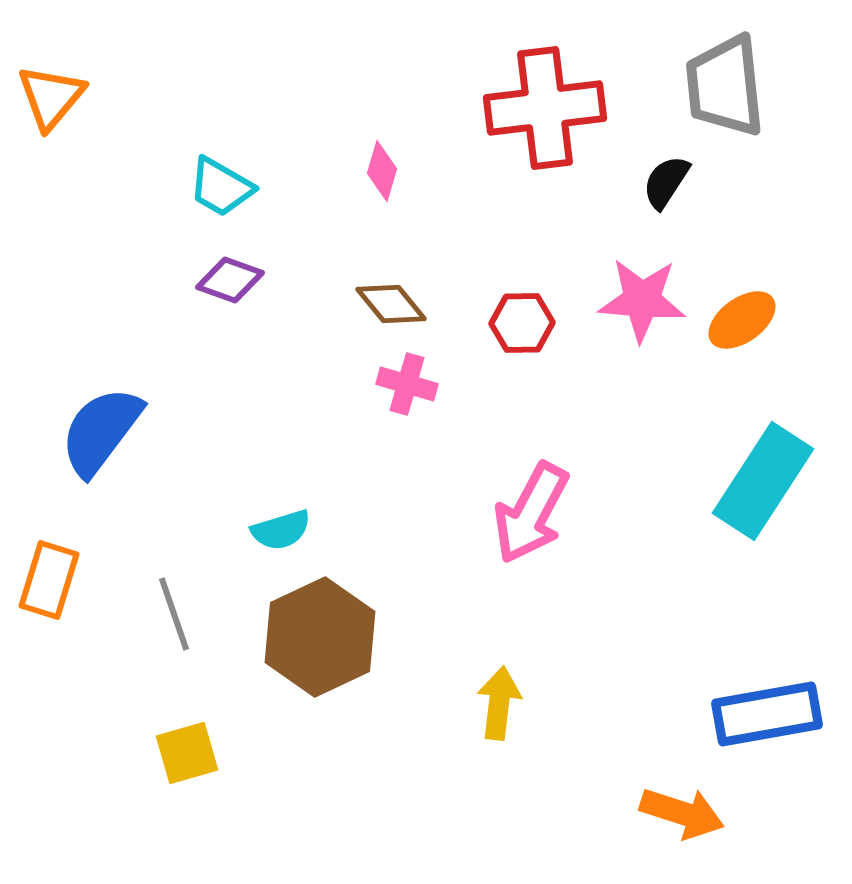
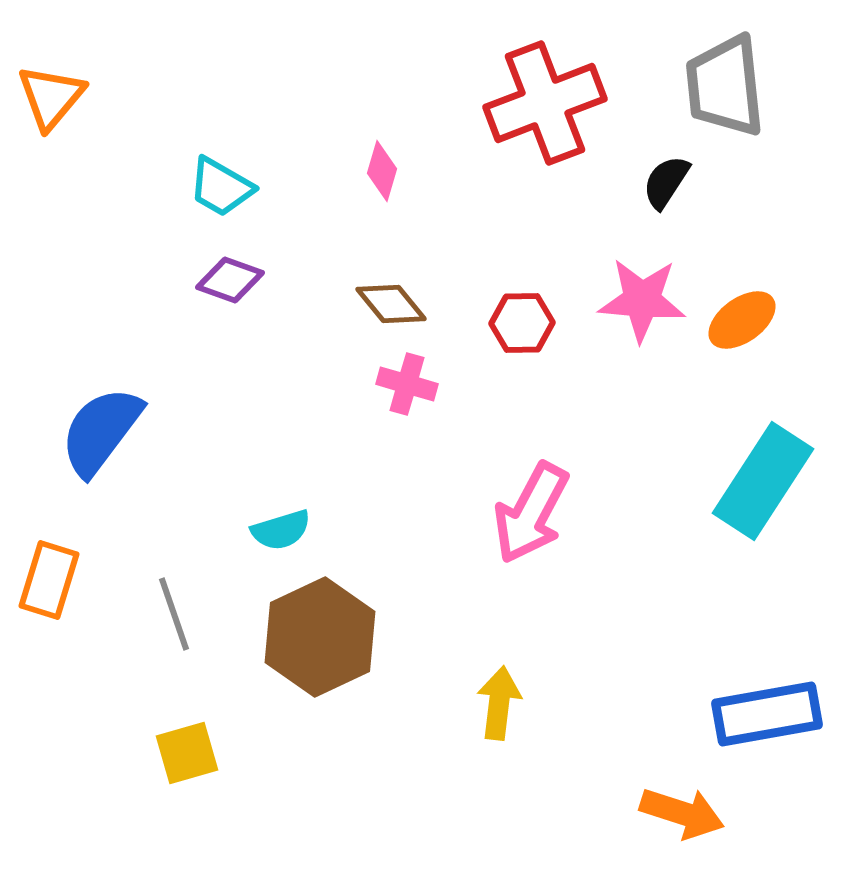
red cross: moved 5 px up; rotated 14 degrees counterclockwise
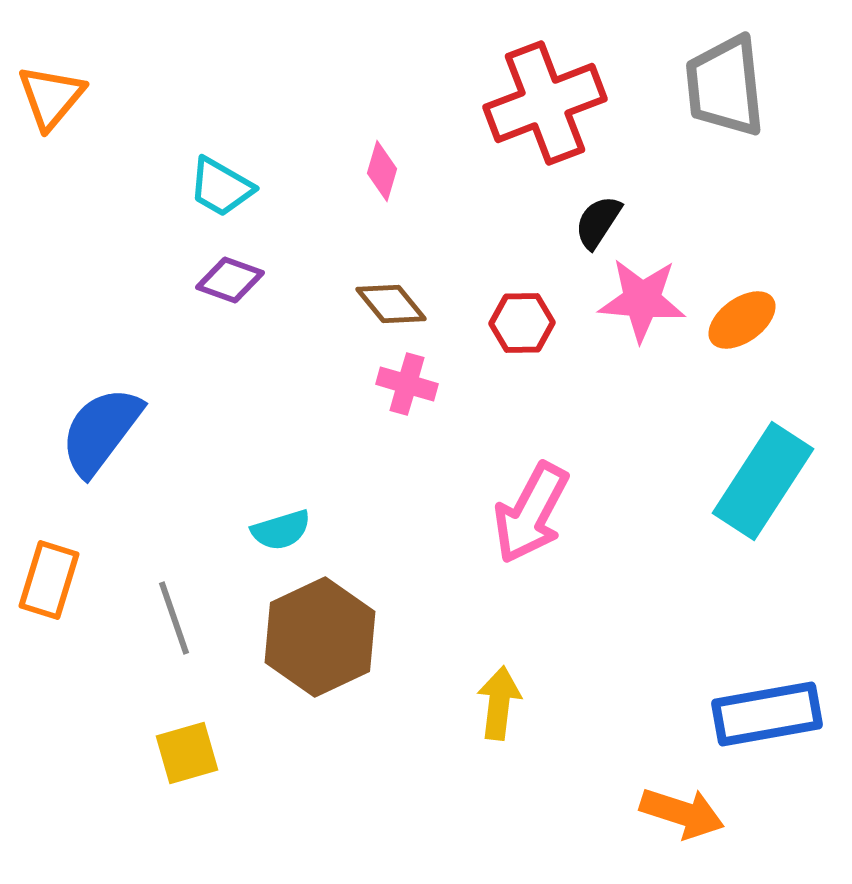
black semicircle: moved 68 px left, 40 px down
gray line: moved 4 px down
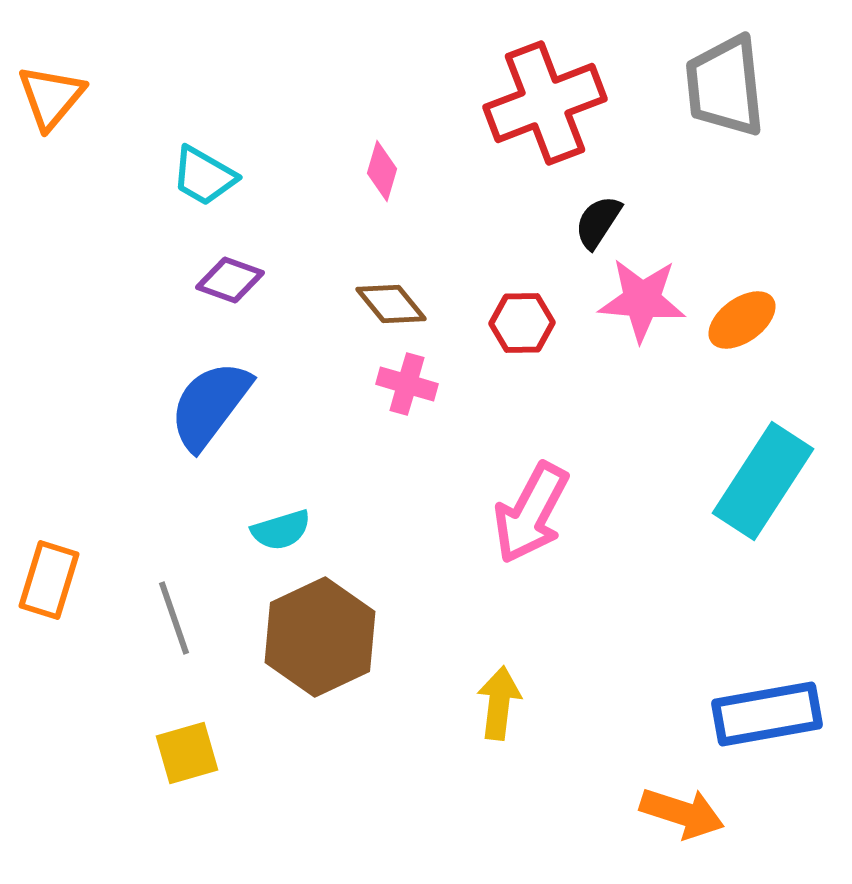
cyan trapezoid: moved 17 px left, 11 px up
blue semicircle: moved 109 px right, 26 px up
